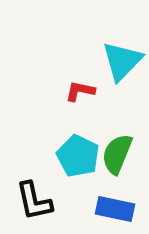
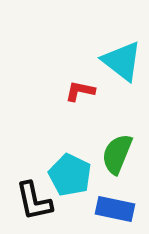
cyan triangle: rotated 36 degrees counterclockwise
cyan pentagon: moved 8 px left, 19 px down
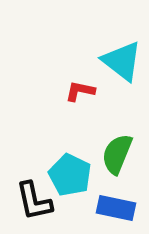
blue rectangle: moved 1 px right, 1 px up
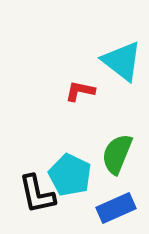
black L-shape: moved 3 px right, 7 px up
blue rectangle: rotated 36 degrees counterclockwise
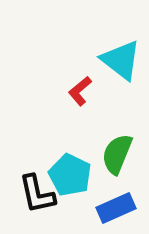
cyan triangle: moved 1 px left, 1 px up
red L-shape: rotated 52 degrees counterclockwise
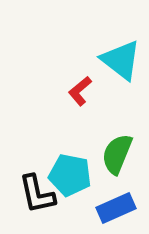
cyan pentagon: rotated 15 degrees counterclockwise
